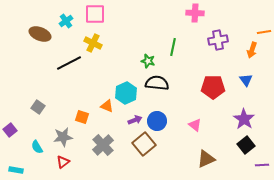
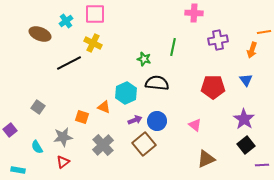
pink cross: moved 1 px left
green star: moved 4 px left, 2 px up
orange triangle: moved 3 px left, 1 px down
cyan rectangle: moved 2 px right
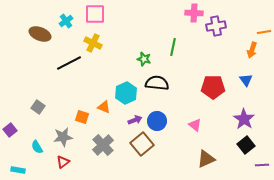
purple cross: moved 2 px left, 14 px up
brown square: moved 2 px left
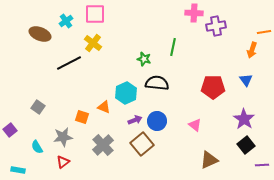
yellow cross: rotated 12 degrees clockwise
brown triangle: moved 3 px right, 1 px down
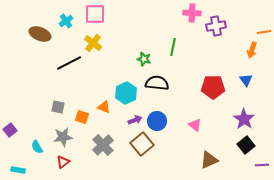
pink cross: moved 2 px left
gray square: moved 20 px right; rotated 24 degrees counterclockwise
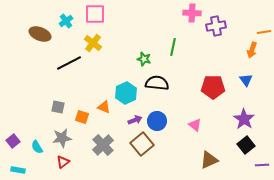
purple square: moved 3 px right, 11 px down
gray star: moved 1 px left, 1 px down
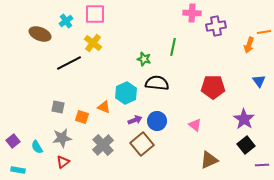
orange arrow: moved 3 px left, 5 px up
blue triangle: moved 13 px right, 1 px down
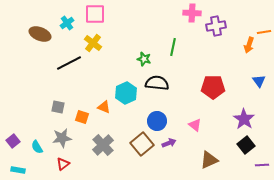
cyan cross: moved 1 px right, 2 px down
purple arrow: moved 34 px right, 23 px down
red triangle: moved 2 px down
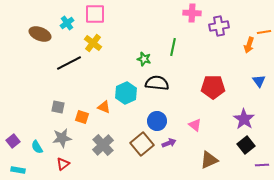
purple cross: moved 3 px right
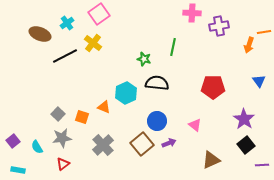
pink square: moved 4 px right; rotated 35 degrees counterclockwise
black line: moved 4 px left, 7 px up
gray square: moved 7 px down; rotated 32 degrees clockwise
brown triangle: moved 2 px right
